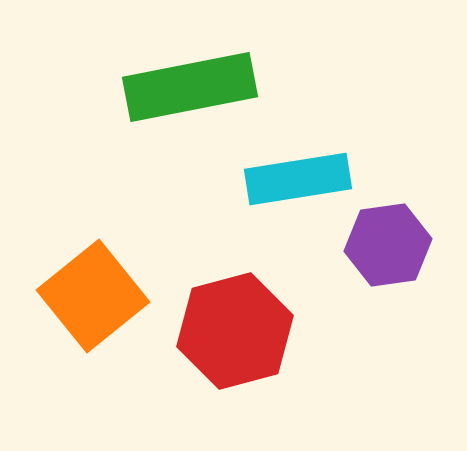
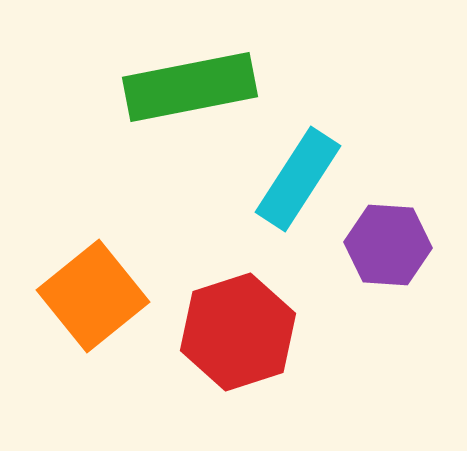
cyan rectangle: rotated 48 degrees counterclockwise
purple hexagon: rotated 12 degrees clockwise
red hexagon: moved 3 px right, 1 px down; rotated 3 degrees counterclockwise
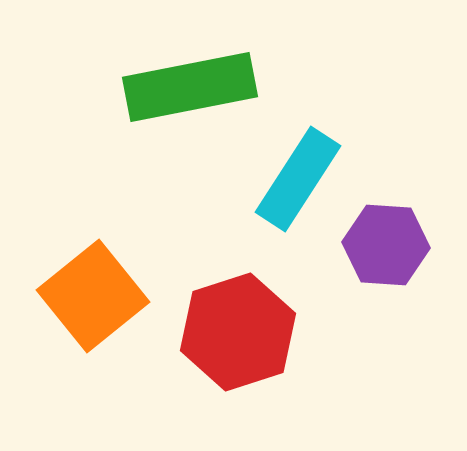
purple hexagon: moved 2 px left
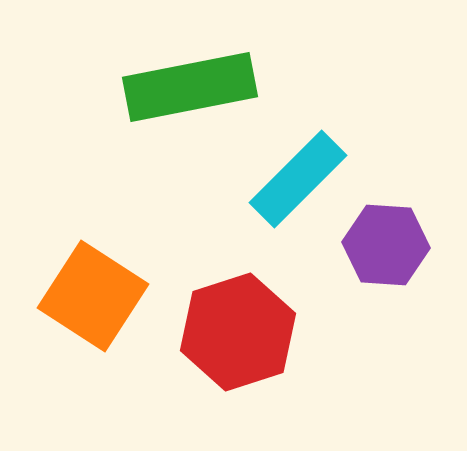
cyan rectangle: rotated 12 degrees clockwise
orange square: rotated 18 degrees counterclockwise
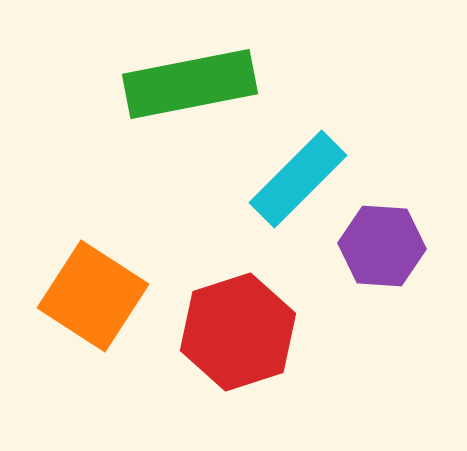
green rectangle: moved 3 px up
purple hexagon: moved 4 px left, 1 px down
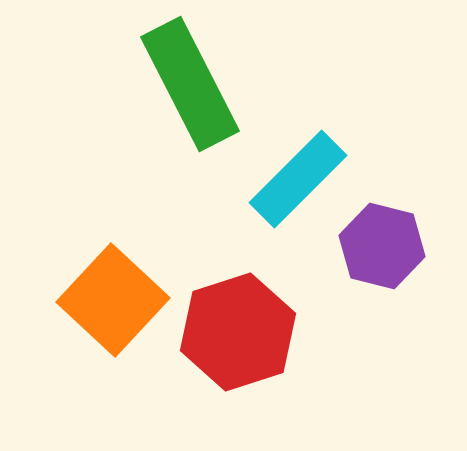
green rectangle: rotated 74 degrees clockwise
purple hexagon: rotated 10 degrees clockwise
orange square: moved 20 px right, 4 px down; rotated 10 degrees clockwise
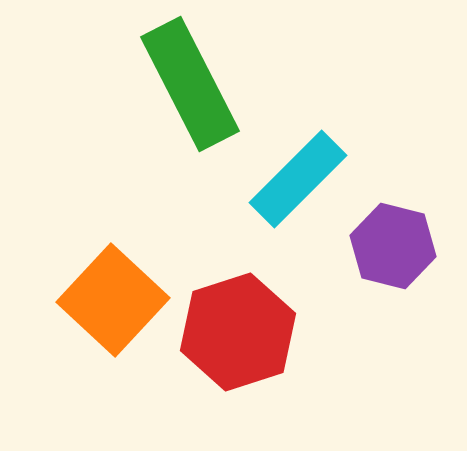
purple hexagon: moved 11 px right
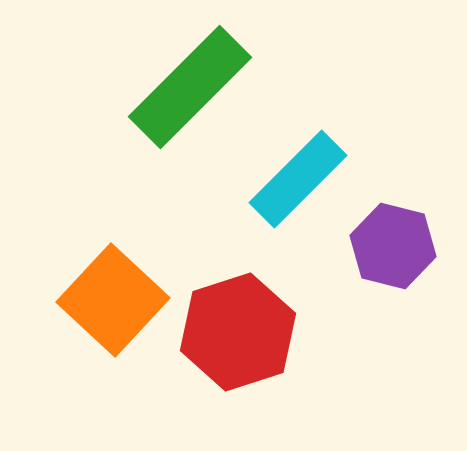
green rectangle: moved 3 px down; rotated 72 degrees clockwise
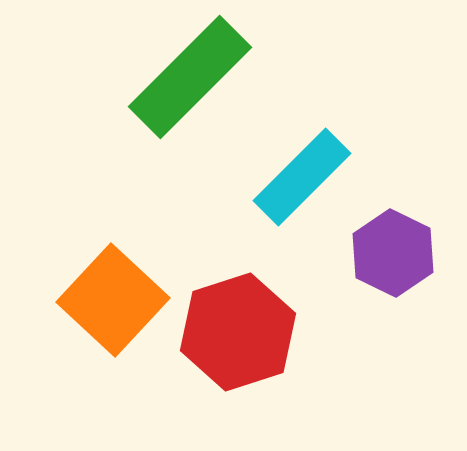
green rectangle: moved 10 px up
cyan rectangle: moved 4 px right, 2 px up
purple hexagon: moved 7 px down; rotated 12 degrees clockwise
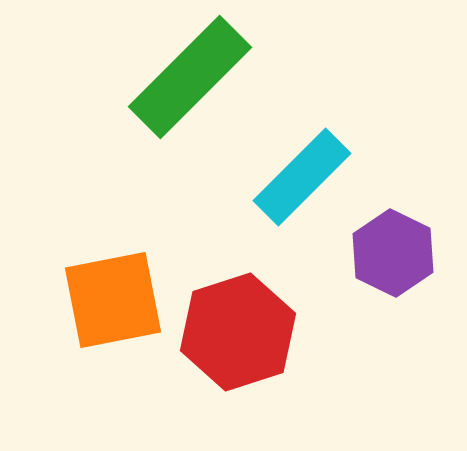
orange square: rotated 36 degrees clockwise
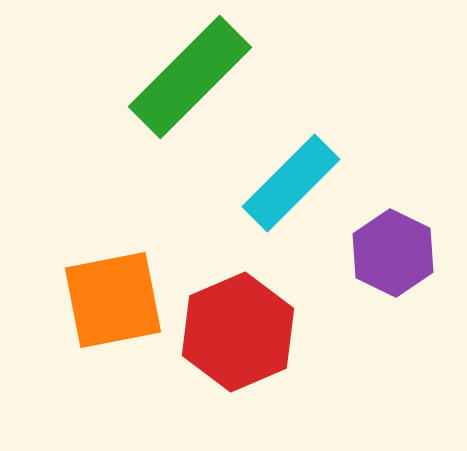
cyan rectangle: moved 11 px left, 6 px down
red hexagon: rotated 5 degrees counterclockwise
